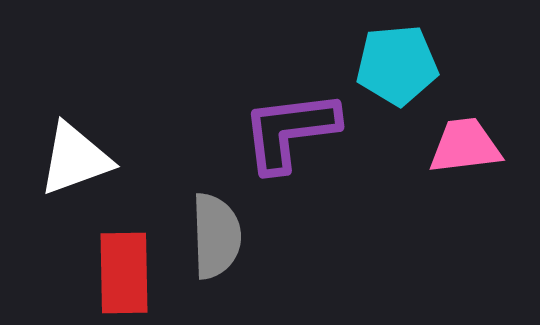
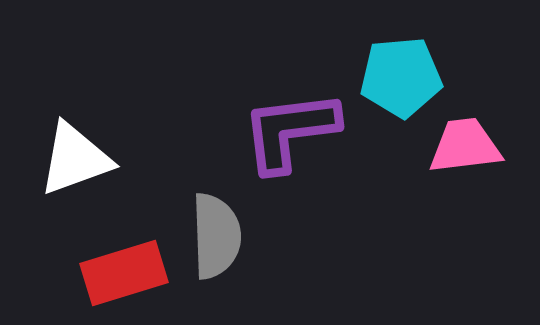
cyan pentagon: moved 4 px right, 12 px down
red rectangle: rotated 74 degrees clockwise
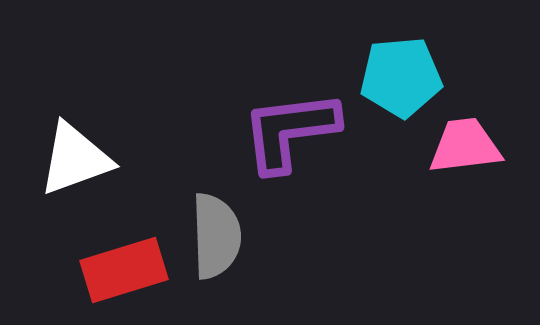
red rectangle: moved 3 px up
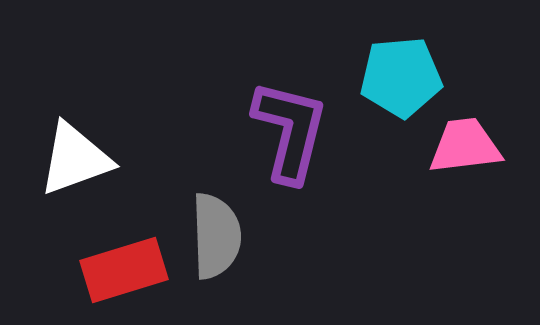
purple L-shape: rotated 111 degrees clockwise
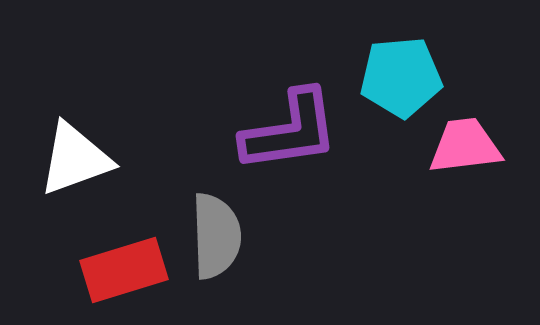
purple L-shape: rotated 68 degrees clockwise
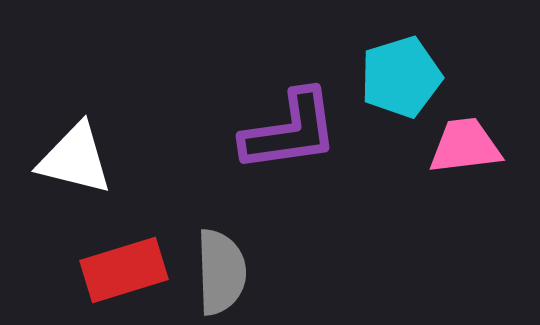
cyan pentagon: rotated 12 degrees counterclockwise
white triangle: rotated 34 degrees clockwise
gray semicircle: moved 5 px right, 36 px down
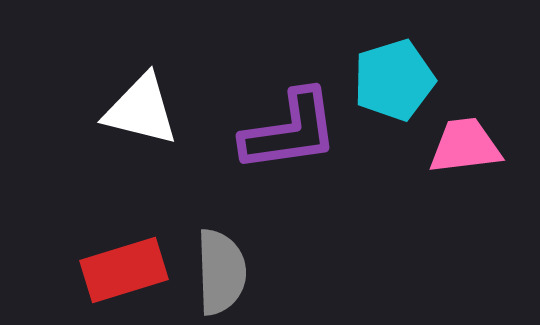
cyan pentagon: moved 7 px left, 3 px down
white triangle: moved 66 px right, 49 px up
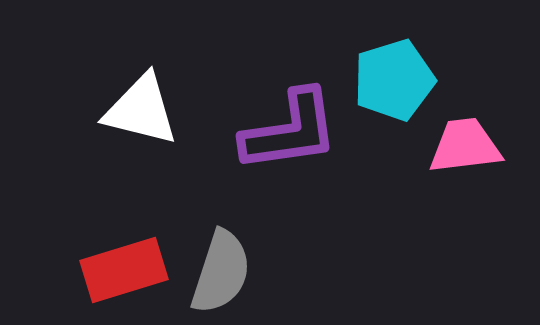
gray semicircle: rotated 20 degrees clockwise
